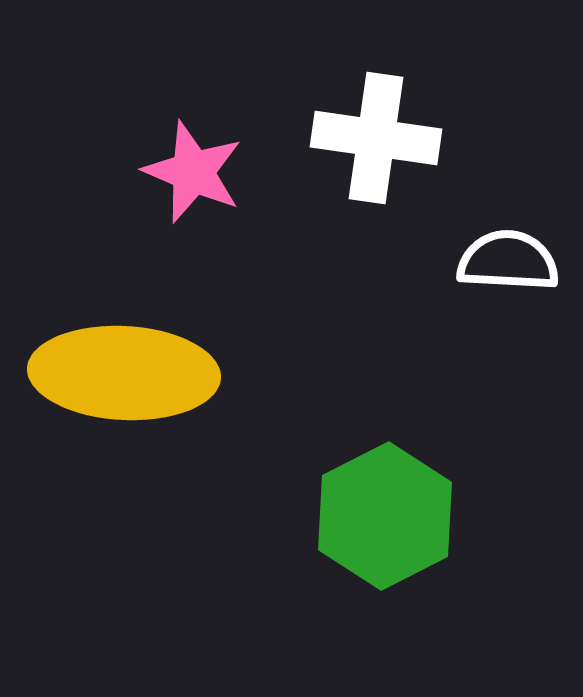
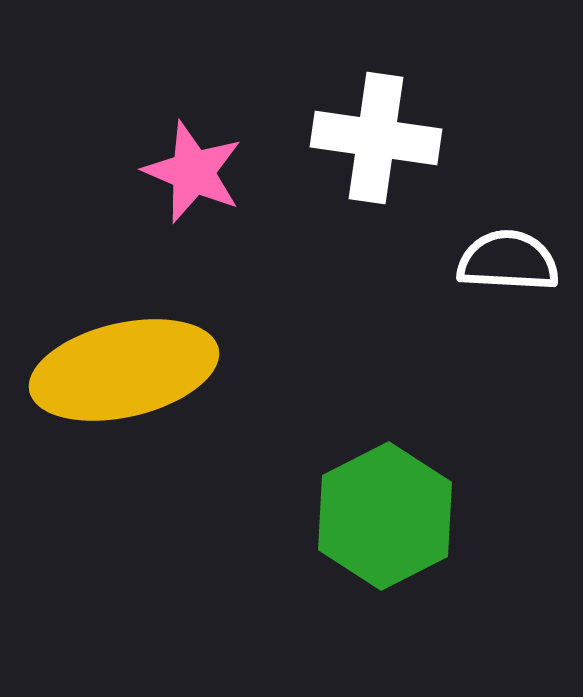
yellow ellipse: moved 3 px up; rotated 16 degrees counterclockwise
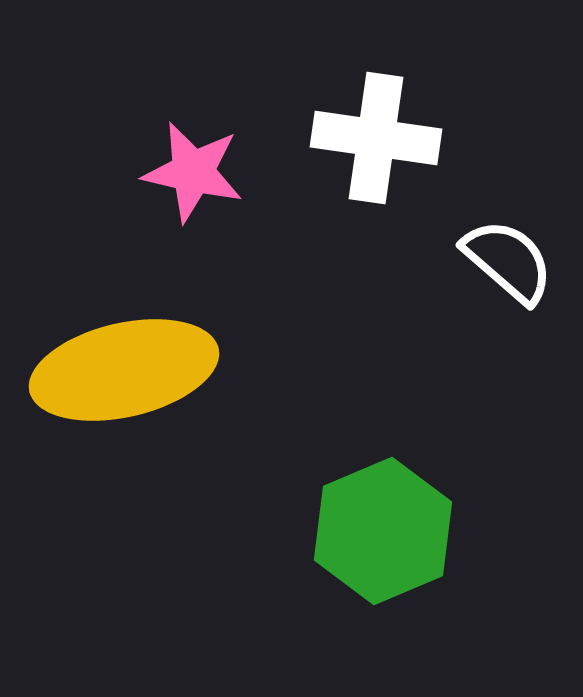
pink star: rotated 10 degrees counterclockwise
white semicircle: rotated 38 degrees clockwise
green hexagon: moved 2 px left, 15 px down; rotated 4 degrees clockwise
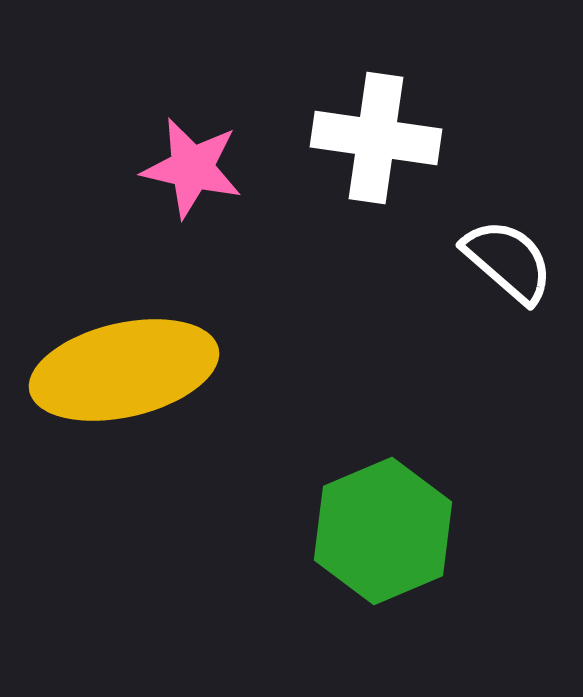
pink star: moved 1 px left, 4 px up
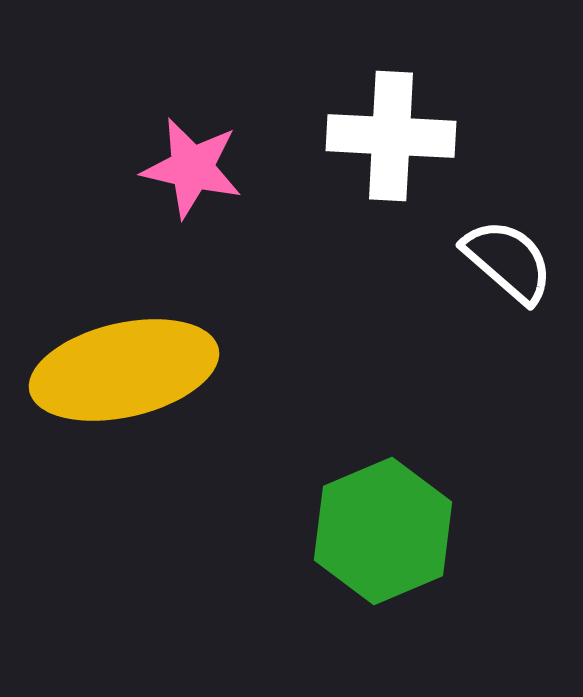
white cross: moved 15 px right, 2 px up; rotated 5 degrees counterclockwise
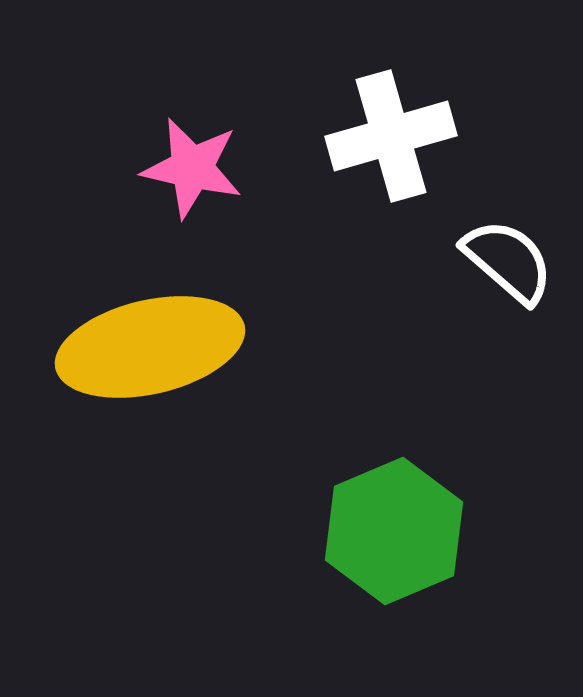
white cross: rotated 19 degrees counterclockwise
yellow ellipse: moved 26 px right, 23 px up
green hexagon: moved 11 px right
